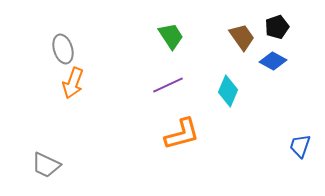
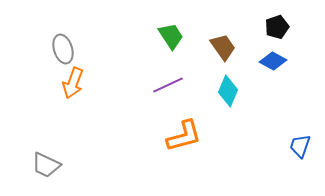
brown trapezoid: moved 19 px left, 10 px down
orange L-shape: moved 2 px right, 2 px down
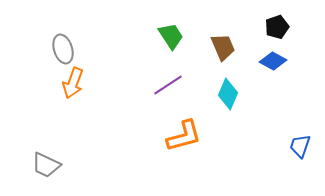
brown trapezoid: rotated 12 degrees clockwise
purple line: rotated 8 degrees counterclockwise
cyan diamond: moved 3 px down
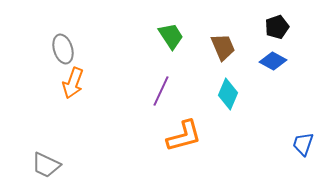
purple line: moved 7 px left, 6 px down; rotated 32 degrees counterclockwise
blue trapezoid: moved 3 px right, 2 px up
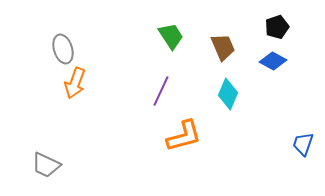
orange arrow: moved 2 px right
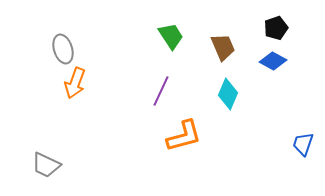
black pentagon: moved 1 px left, 1 px down
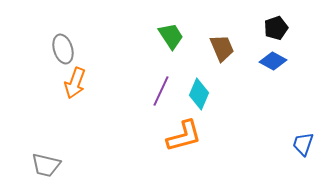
brown trapezoid: moved 1 px left, 1 px down
cyan diamond: moved 29 px left
gray trapezoid: rotated 12 degrees counterclockwise
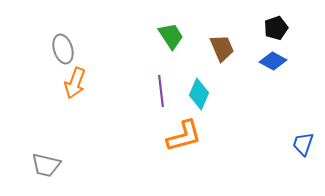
purple line: rotated 32 degrees counterclockwise
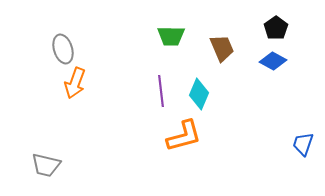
black pentagon: rotated 15 degrees counterclockwise
green trapezoid: rotated 124 degrees clockwise
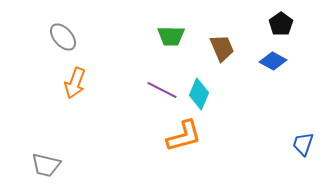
black pentagon: moved 5 px right, 4 px up
gray ellipse: moved 12 px up; rotated 24 degrees counterclockwise
purple line: moved 1 px right, 1 px up; rotated 56 degrees counterclockwise
